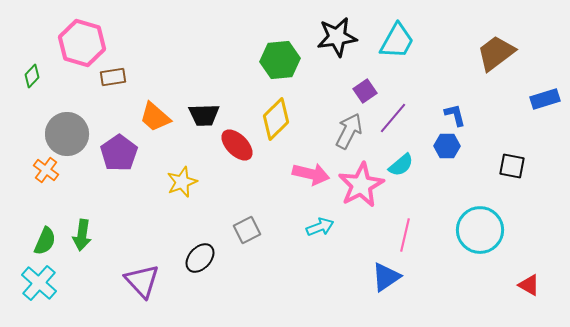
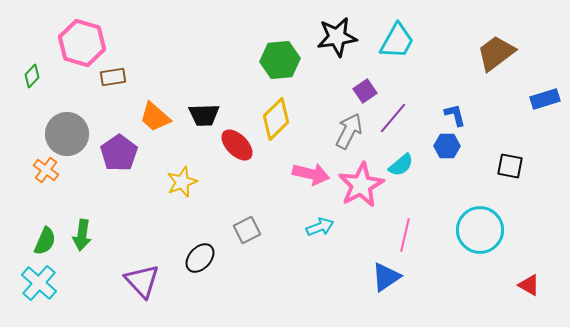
black square: moved 2 px left
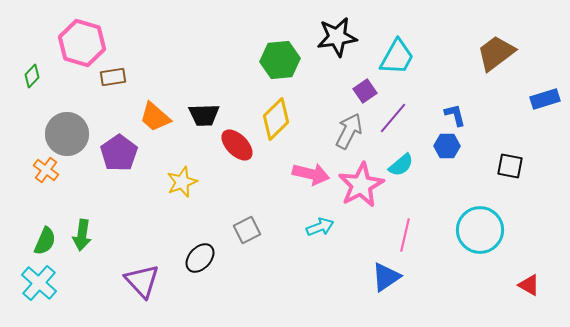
cyan trapezoid: moved 16 px down
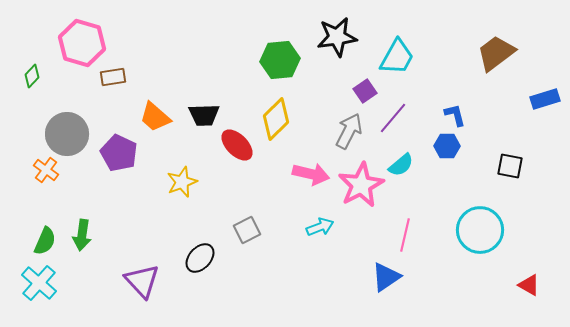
purple pentagon: rotated 12 degrees counterclockwise
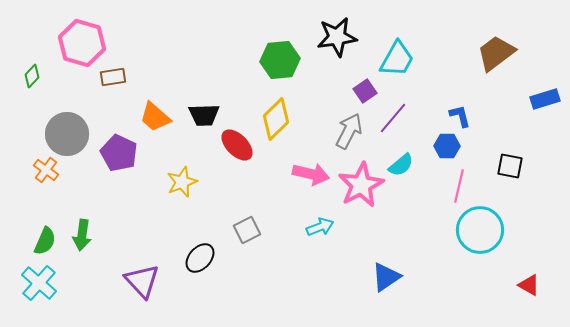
cyan trapezoid: moved 2 px down
blue L-shape: moved 5 px right, 1 px down
pink line: moved 54 px right, 49 px up
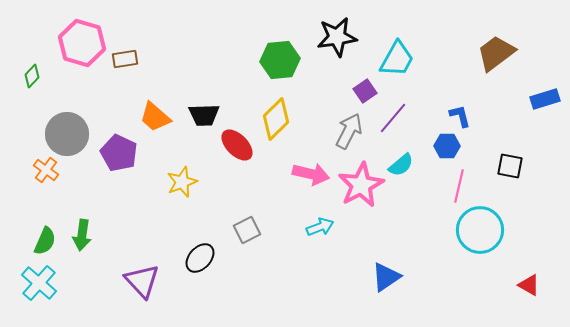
brown rectangle: moved 12 px right, 18 px up
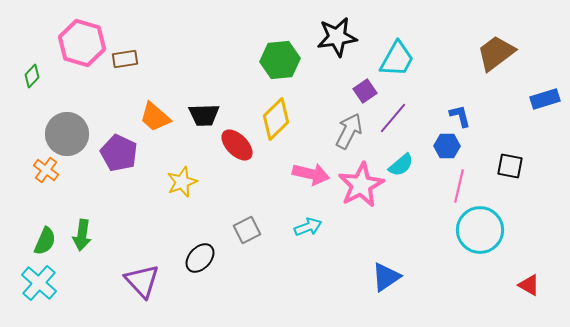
cyan arrow: moved 12 px left
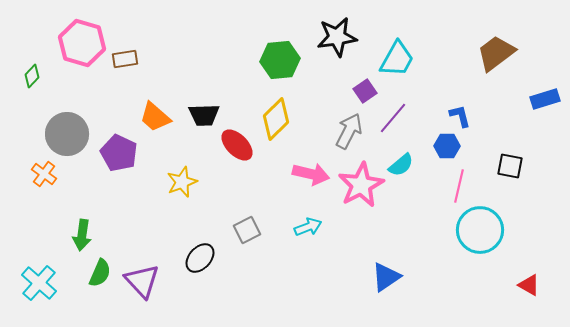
orange cross: moved 2 px left, 4 px down
green semicircle: moved 55 px right, 32 px down
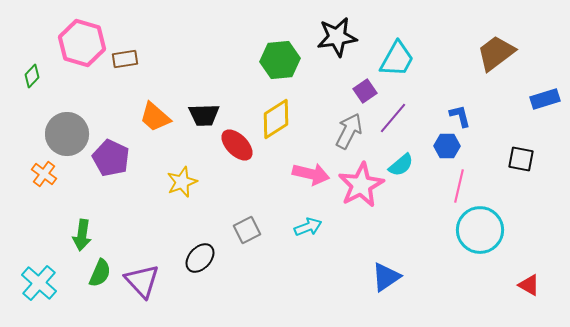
yellow diamond: rotated 12 degrees clockwise
purple pentagon: moved 8 px left, 5 px down
black square: moved 11 px right, 7 px up
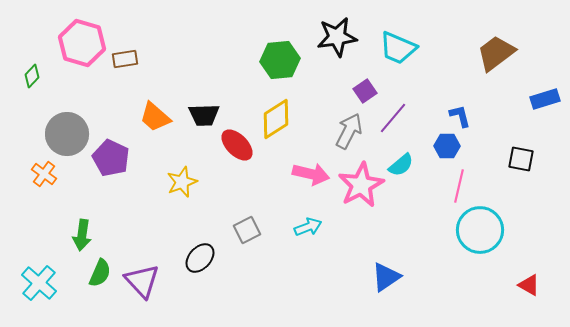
cyan trapezoid: moved 1 px right, 11 px up; rotated 84 degrees clockwise
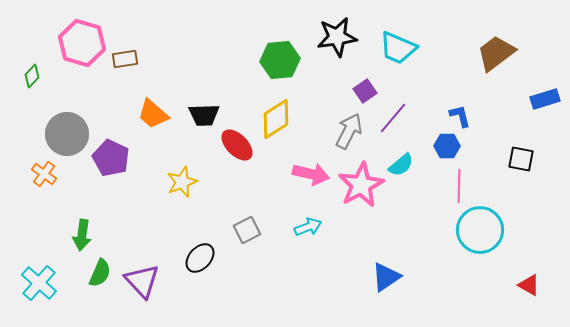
orange trapezoid: moved 2 px left, 3 px up
pink line: rotated 12 degrees counterclockwise
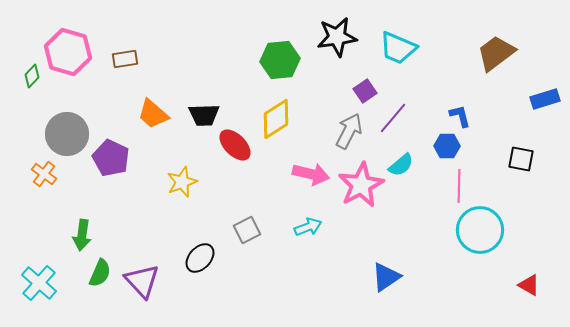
pink hexagon: moved 14 px left, 9 px down
red ellipse: moved 2 px left
